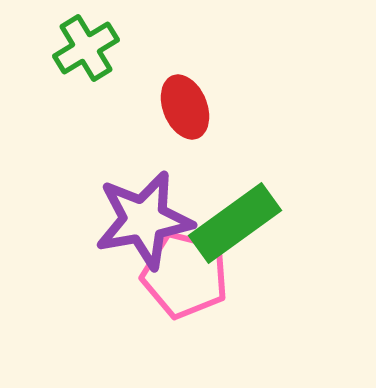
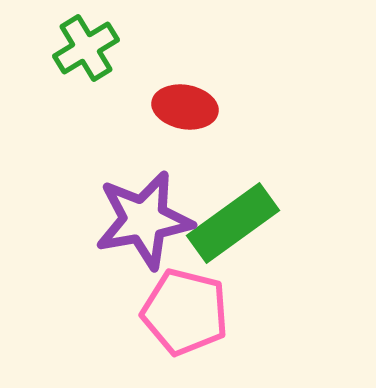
red ellipse: rotated 58 degrees counterclockwise
green rectangle: moved 2 px left
pink pentagon: moved 37 px down
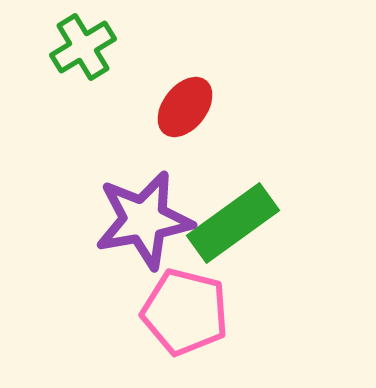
green cross: moved 3 px left, 1 px up
red ellipse: rotated 62 degrees counterclockwise
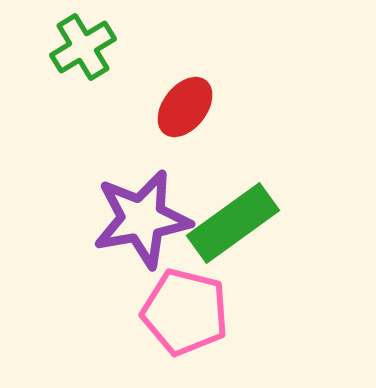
purple star: moved 2 px left, 1 px up
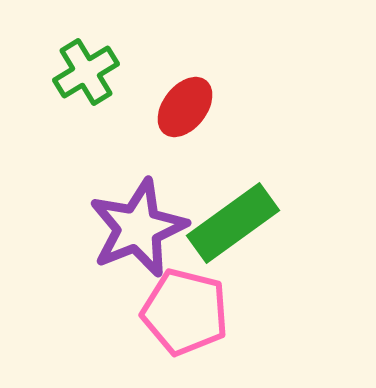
green cross: moved 3 px right, 25 px down
purple star: moved 4 px left, 9 px down; rotated 12 degrees counterclockwise
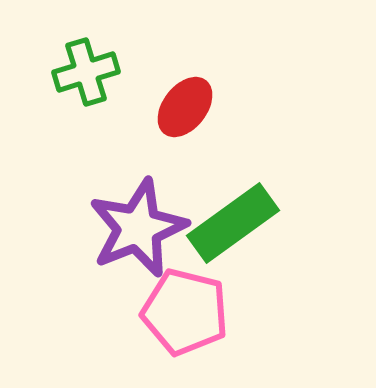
green cross: rotated 14 degrees clockwise
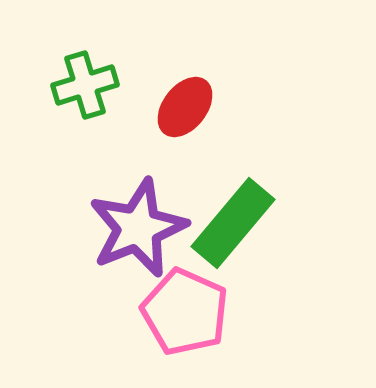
green cross: moved 1 px left, 13 px down
green rectangle: rotated 14 degrees counterclockwise
pink pentagon: rotated 10 degrees clockwise
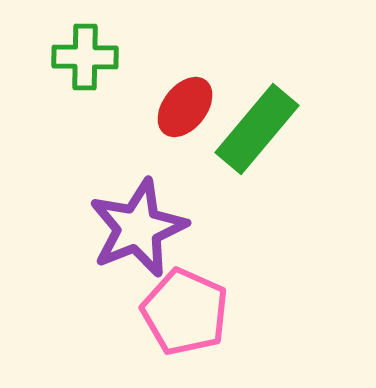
green cross: moved 28 px up; rotated 18 degrees clockwise
green rectangle: moved 24 px right, 94 px up
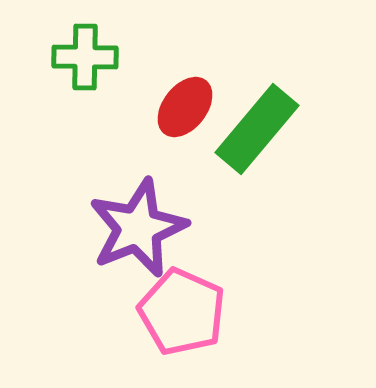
pink pentagon: moved 3 px left
